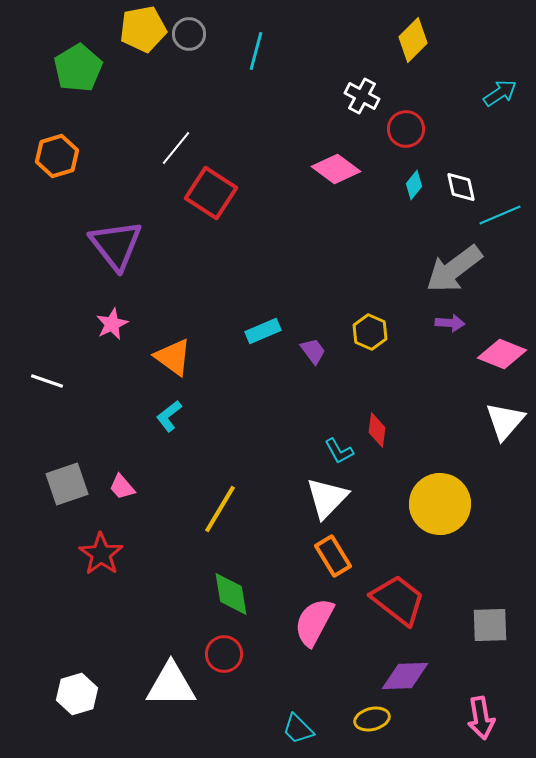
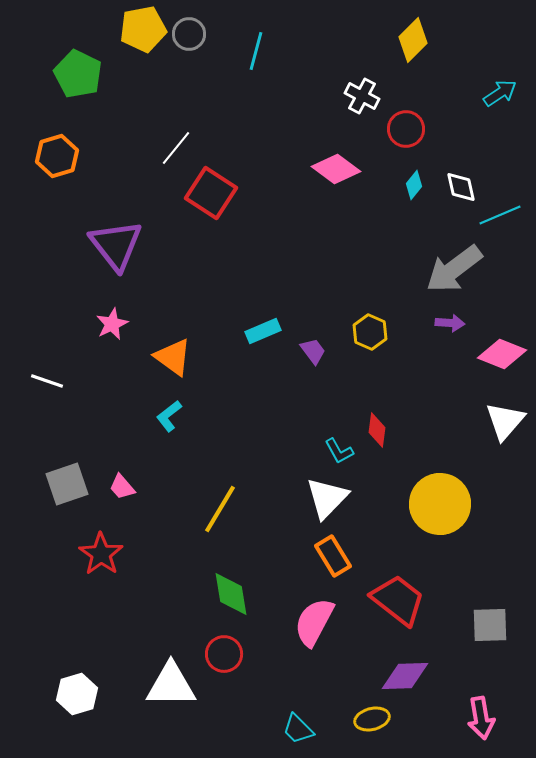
green pentagon at (78, 68): moved 6 px down; rotated 15 degrees counterclockwise
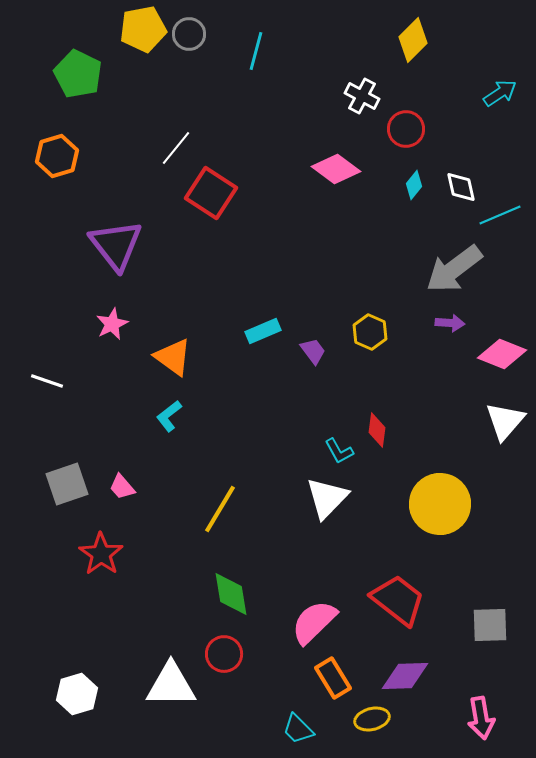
orange rectangle at (333, 556): moved 122 px down
pink semicircle at (314, 622): rotated 18 degrees clockwise
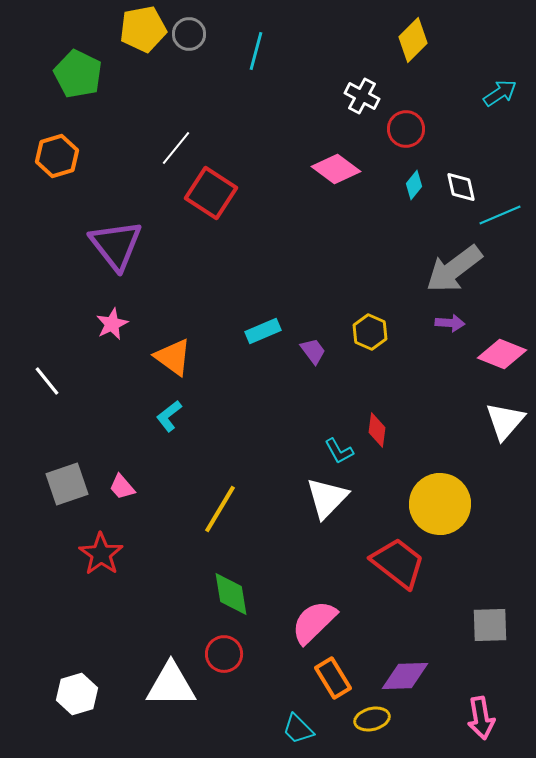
white line at (47, 381): rotated 32 degrees clockwise
red trapezoid at (398, 600): moved 37 px up
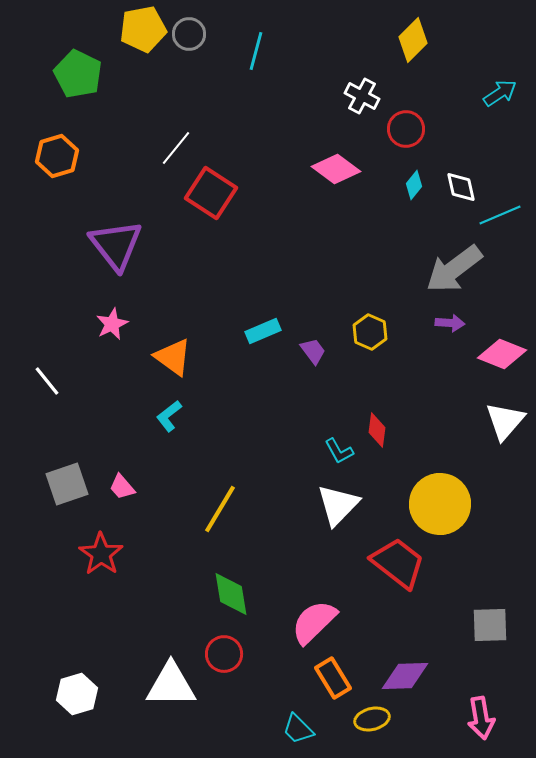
white triangle at (327, 498): moved 11 px right, 7 px down
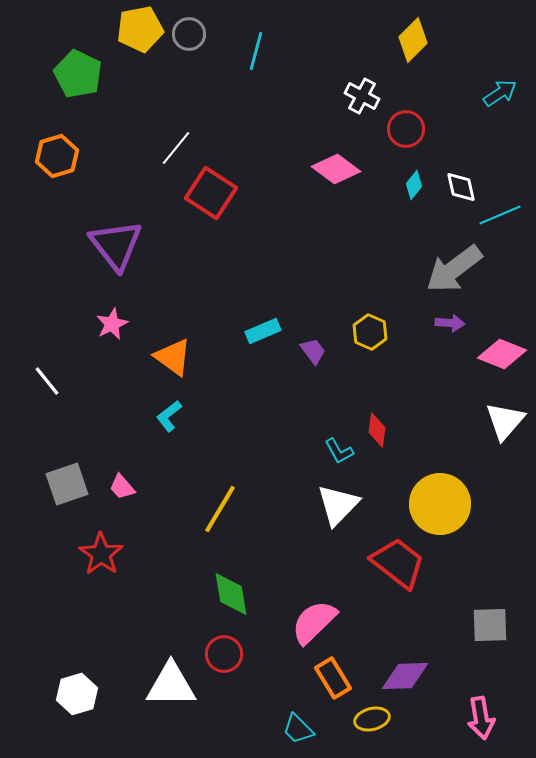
yellow pentagon at (143, 29): moved 3 px left
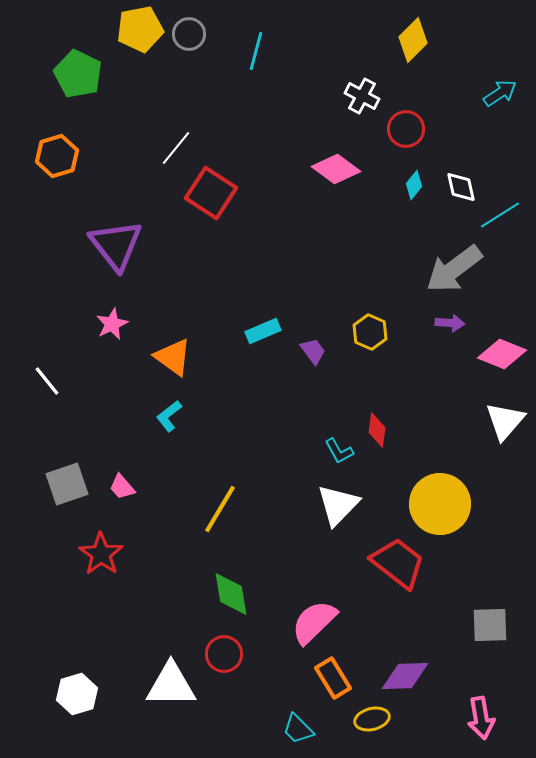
cyan line at (500, 215): rotated 9 degrees counterclockwise
